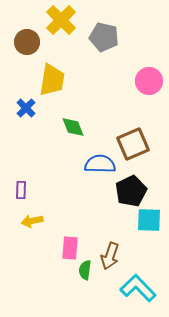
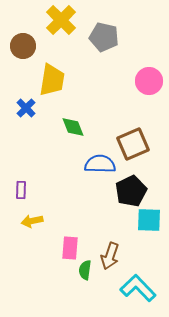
brown circle: moved 4 px left, 4 px down
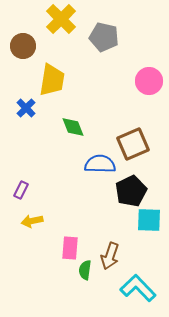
yellow cross: moved 1 px up
purple rectangle: rotated 24 degrees clockwise
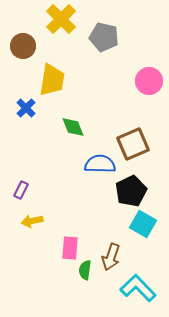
cyan square: moved 6 px left, 4 px down; rotated 28 degrees clockwise
brown arrow: moved 1 px right, 1 px down
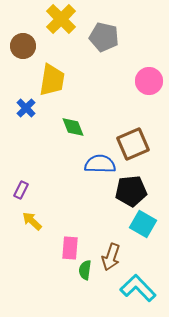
black pentagon: rotated 20 degrees clockwise
yellow arrow: rotated 55 degrees clockwise
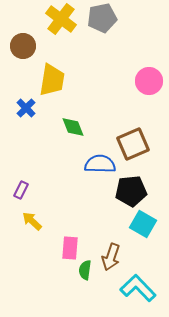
yellow cross: rotated 8 degrees counterclockwise
gray pentagon: moved 2 px left, 19 px up; rotated 24 degrees counterclockwise
